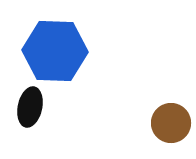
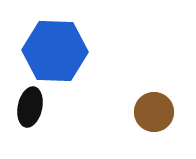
brown circle: moved 17 px left, 11 px up
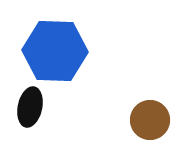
brown circle: moved 4 px left, 8 px down
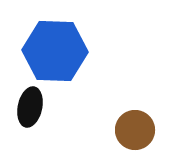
brown circle: moved 15 px left, 10 px down
